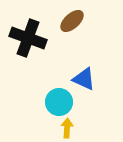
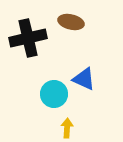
brown ellipse: moved 1 px left, 1 px down; rotated 55 degrees clockwise
black cross: rotated 33 degrees counterclockwise
cyan circle: moved 5 px left, 8 px up
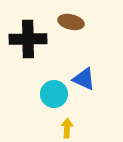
black cross: moved 1 px down; rotated 12 degrees clockwise
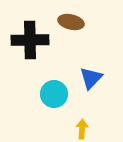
black cross: moved 2 px right, 1 px down
blue triangle: moved 7 px right, 1 px up; rotated 50 degrees clockwise
yellow arrow: moved 15 px right, 1 px down
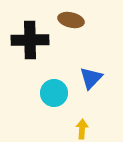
brown ellipse: moved 2 px up
cyan circle: moved 1 px up
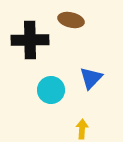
cyan circle: moved 3 px left, 3 px up
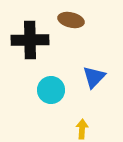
blue triangle: moved 3 px right, 1 px up
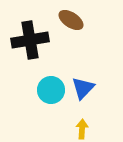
brown ellipse: rotated 20 degrees clockwise
black cross: rotated 9 degrees counterclockwise
blue triangle: moved 11 px left, 11 px down
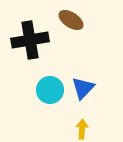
cyan circle: moved 1 px left
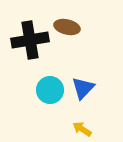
brown ellipse: moved 4 px left, 7 px down; rotated 20 degrees counterclockwise
yellow arrow: rotated 60 degrees counterclockwise
